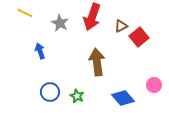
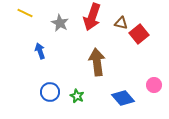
brown triangle: moved 3 px up; rotated 40 degrees clockwise
red square: moved 3 px up
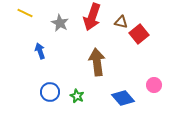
brown triangle: moved 1 px up
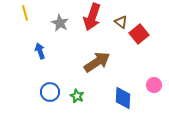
yellow line: rotated 49 degrees clockwise
brown triangle: rotated 24 degrees clockwise
brown arrow: rotated 64 degrees clockwise
blue diamond: rotated 45 degrees clockwise
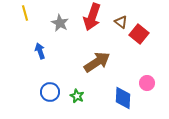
red square: rotated 12 degrees counterclockwise
pink circle: moved 7 px left, 2 px up
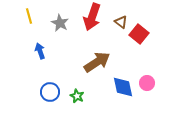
yellow line: moved 4 px right, 3 px down
blue diamond: moved 11 px up; rotated 15 degrees counterclockwise
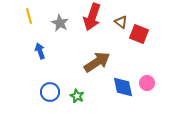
red square: rotated 18 degrees counterclockwise
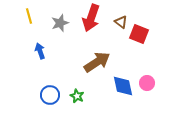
red arrow: moved 1 px left, 1 px down
gray star: rotated 24 degrees clockwise
blue diamond: moved 1 px up
blue circle: moved 3 px down
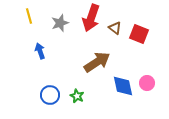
brown triangle: moved 6 px left, 6 px down
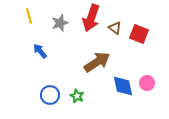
blue arrow: rotated 21 degrees counterclockwise
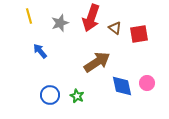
red square: rotated 30 degrees counterclockwise
blue diamond: moved 1 px left
